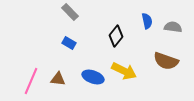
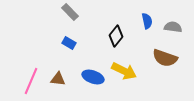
brown semicircle: moved 1 px left, 3 px up
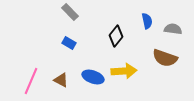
gray semicircle: moved 2 px down
yellow arrow: rotated 30 degrees counterclockwise
brown triangle: moved 3 px right, 1 px down; rotated 21 degrees clockwise
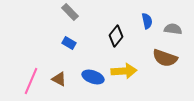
brown triangle: moved 2 px left, 1 px up
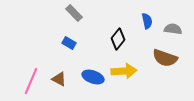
gray rectangle: moved 4 px right, 1 px down
black diamond: moved 2 px right, 3 px down
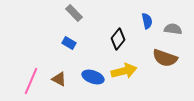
yellow arrow: rotated 10 degrees counterclockwise
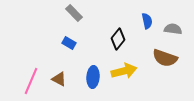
blue ellipse: rotated 75 degrees clockwise
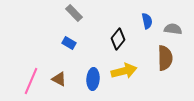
brown semicircle: rotated 110 degrees counterclockwise
blue ellipse: moved 2 px down
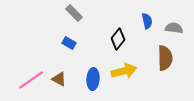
gray semicircle: moved 1 px right, 1 px up
pink line: moved 1 px up; rotated 32 degrees clockwise
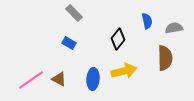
gray semicircle: rotated 18 degrees counterclockwise
